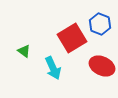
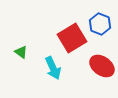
green triangle: moved 3 px left, 1 px down
red ellipse: rotated 10 degrees clockwise
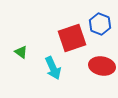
red square: rotated 12 degrees clockwise
red ellipse: rotated 25 degrees counterclockwise
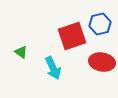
blue hexagon: rotated 25 degrees clockwise
red square: moved 2 px up
red ellipse: moved 4 px up
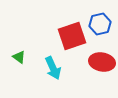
green triangle: moved 2 px left, 5 px down
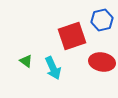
blue hexagon: moved 2 px right, 4 px up
green triangle: moved 7 px right, 4 px down
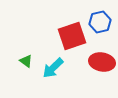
blue hexagon: moved 2 px left, 2 px down
cyan arrow: rotated 70 degrees clockwise
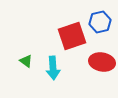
cyan arrow: rotated 50 degrees counterclockwise
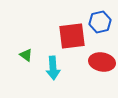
red square: rotated 12 degrees clockwise
green triangle: moved 6 px up
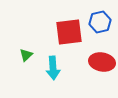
red square: moved 3 px left, 4 px up
green triangle: rotated 40 degrees clockwise
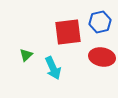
red square: moved 1 px left
red ellipse: moved 5 px up
cyan arrow: rotated 20 degrees counterclockwise
